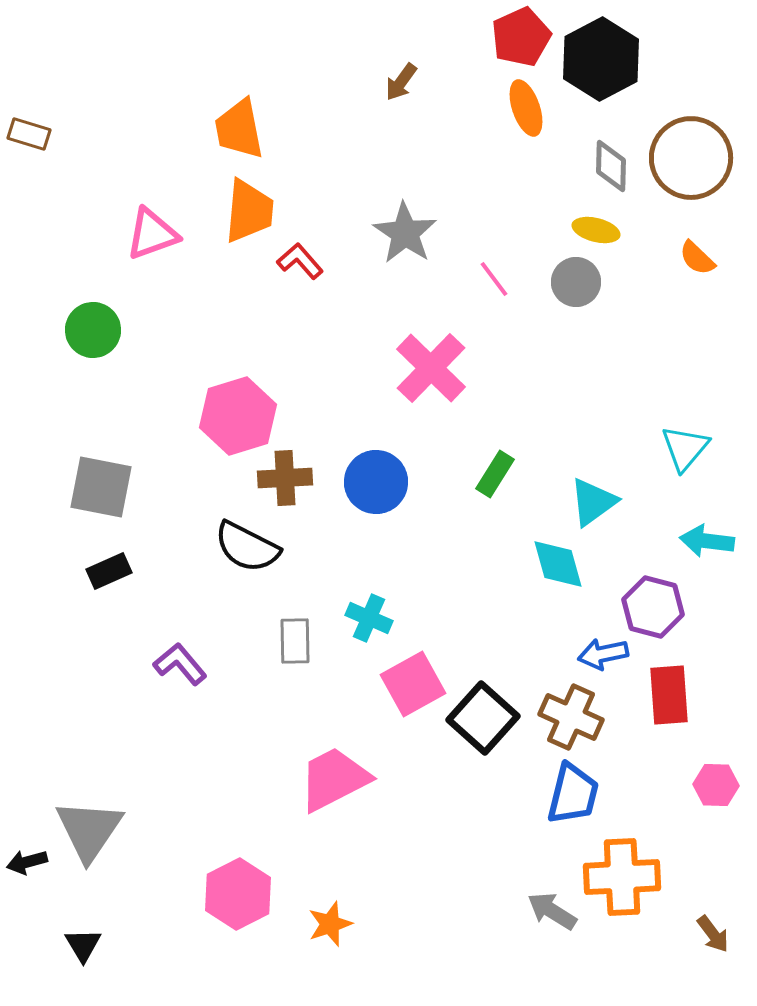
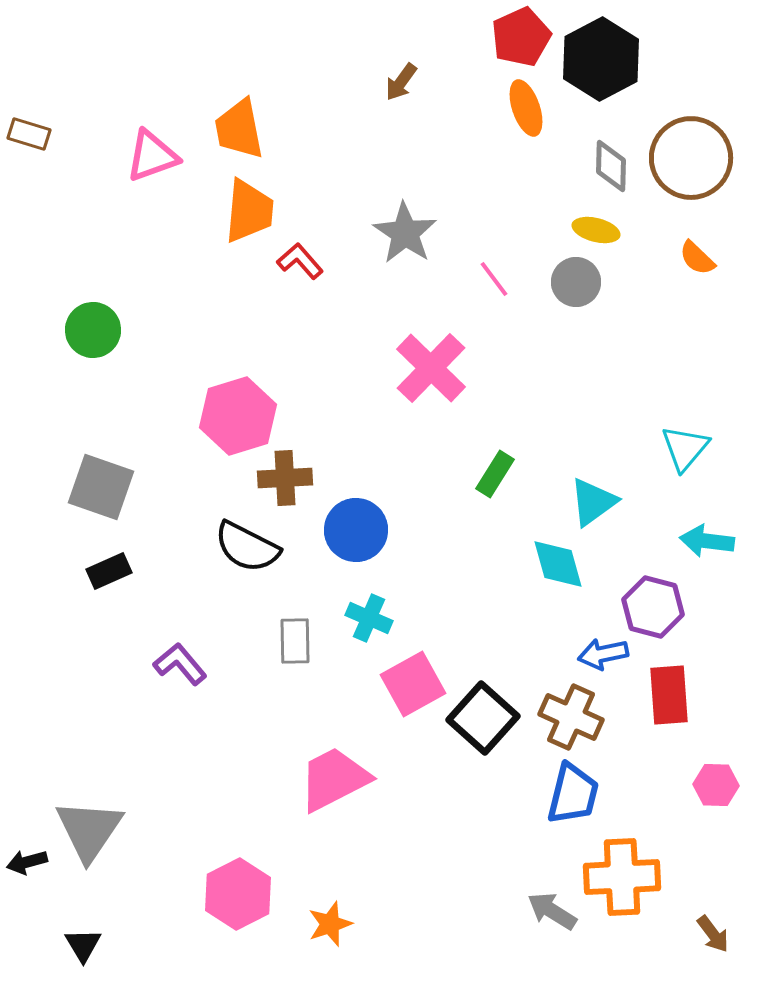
pink triangle at (152, 234): moved 78 px up
blue circle at (376, 482): moved 20 px left, 48 px down
gray square at (101, 487): rotated 8 degrees clockwise
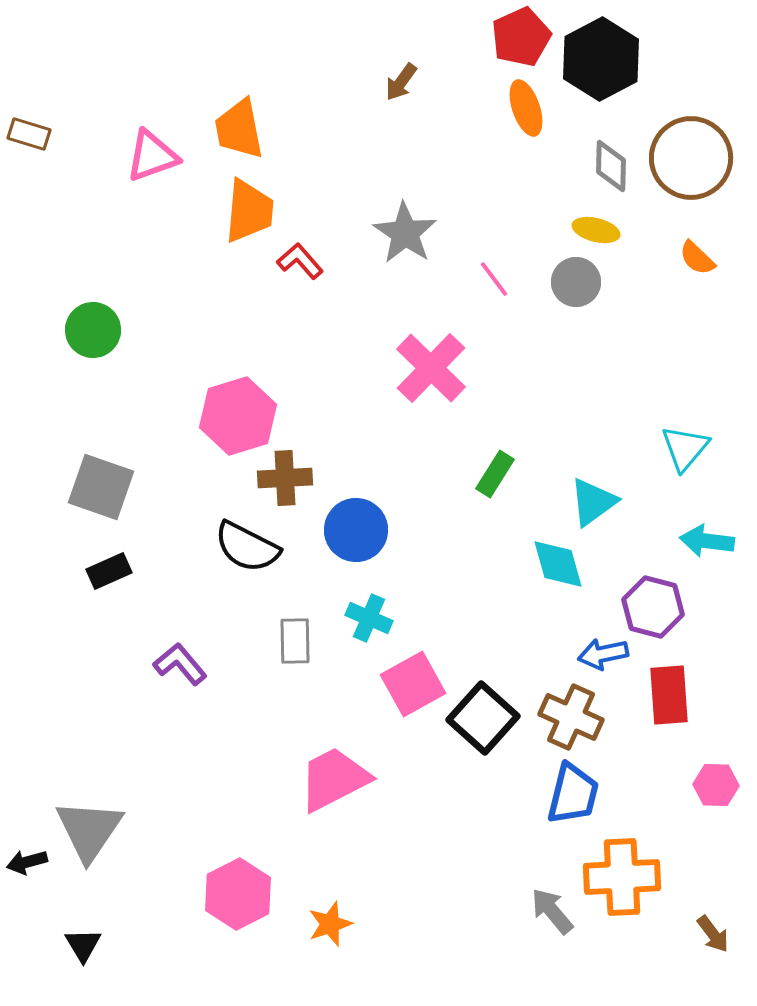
gray arrow at (552, 911): rotated 18 degrees clockwise
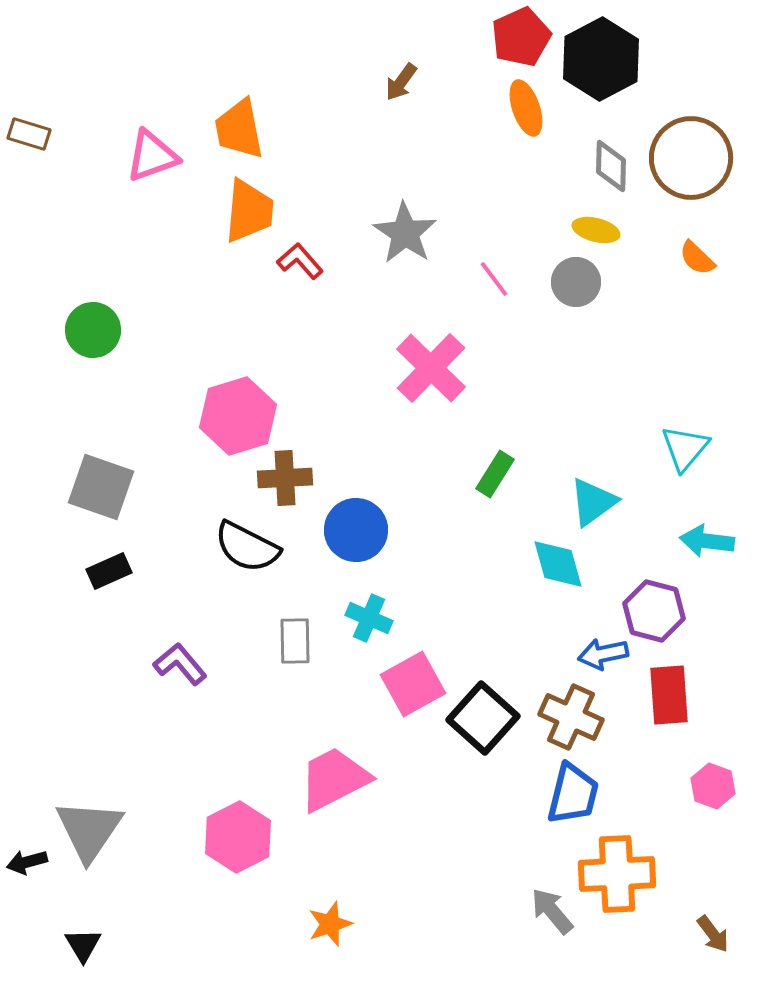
purple hexagon at (653, 607): moved 1 px right, 4 px down
pink hexagon at (716, 785): moved 3 px left, 1 px down; rotated 18 degrees clockwise
orange cross at (622, 877): moved 5 px left, 3 px up
pink hexagon at (238, 894): moved 57 px up
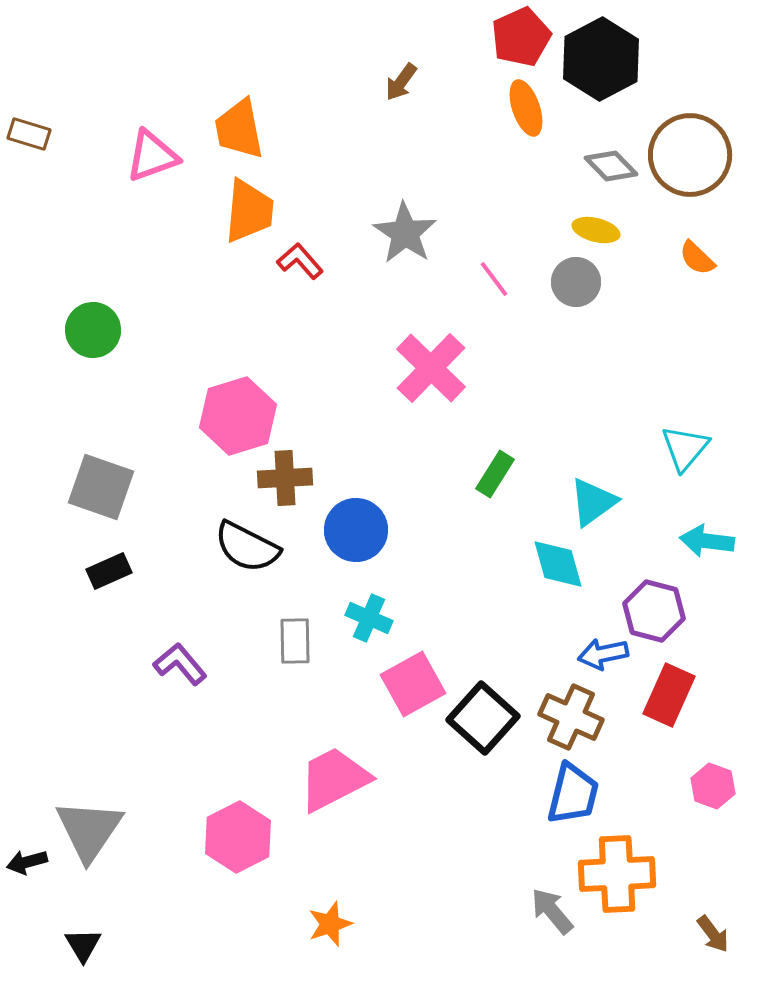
brown circle at (691, 158): moved 1 px left, 3 px up
gray diamond at (611, 166): rotated 46 degrees counterclockwise
red rectangle at (669, 695): rotated 28 degrees clockwise
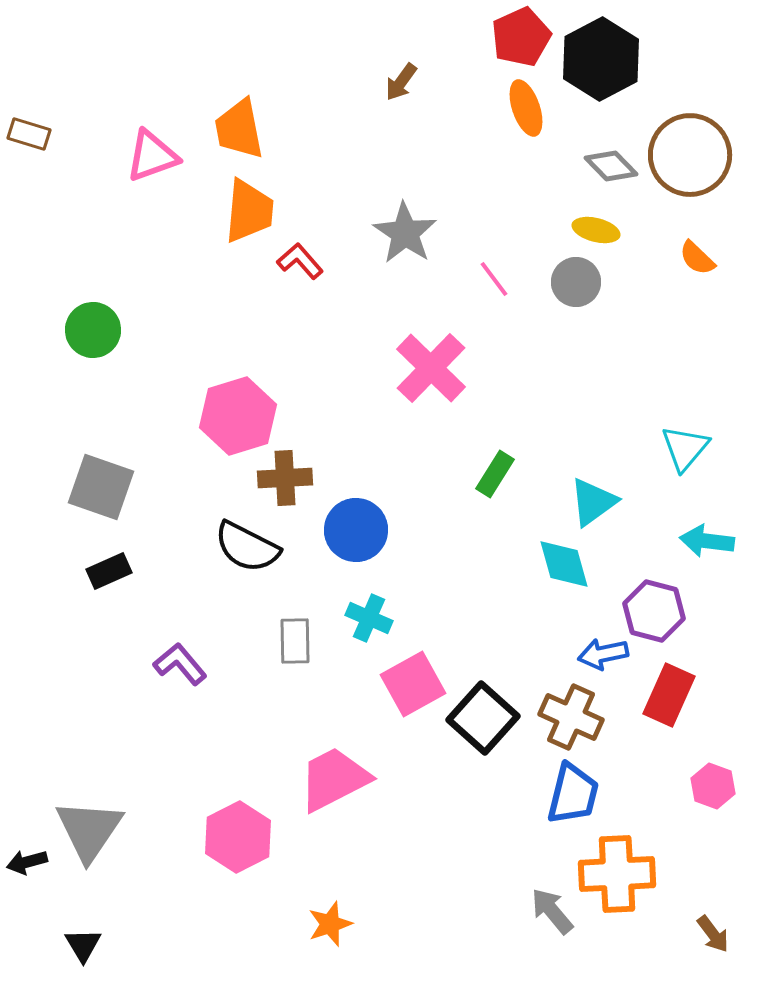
cyan diamond at (558, 564): moved 6 px right
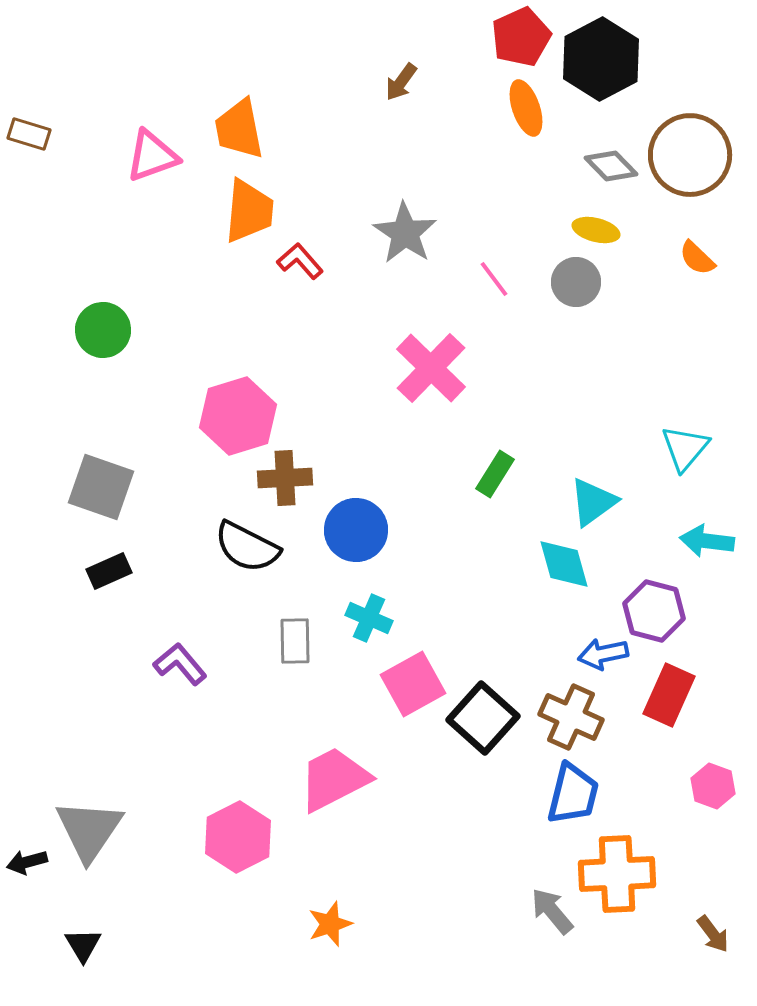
green circle at (93, 330): moved 10 px right
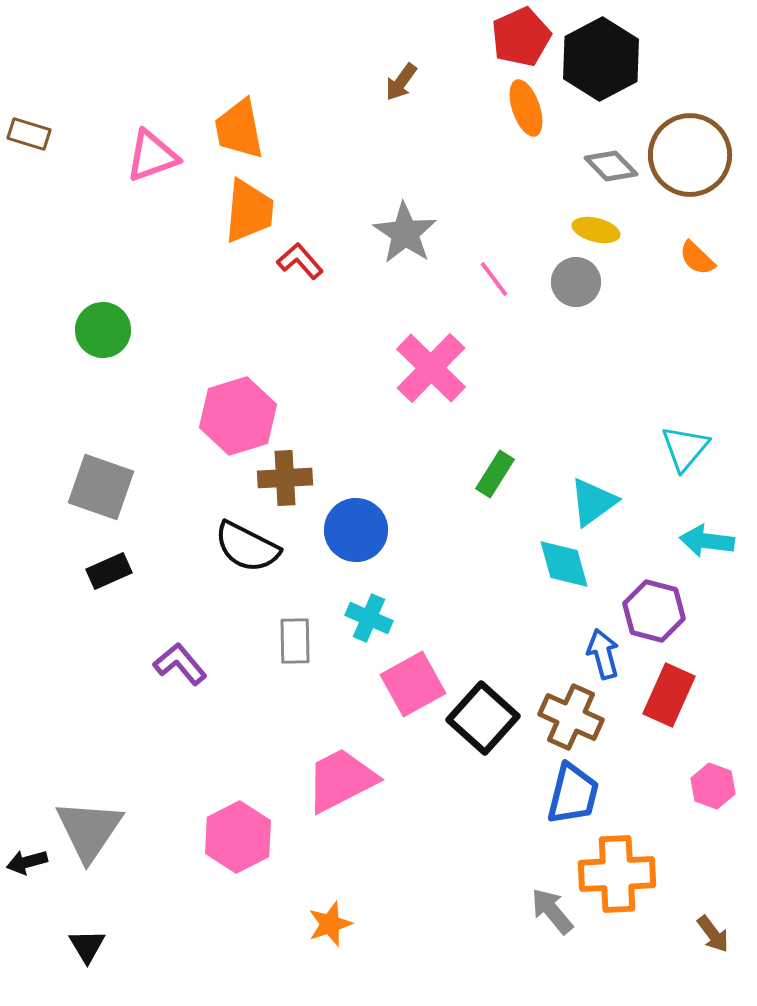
blue arrow at (603, 654): rotated 87 degrees clockwise
pink trapezoid at (334, 779): moved 7 px right, 1 px down
black triangle at (83, 945): moved 4 px right, 1 px down
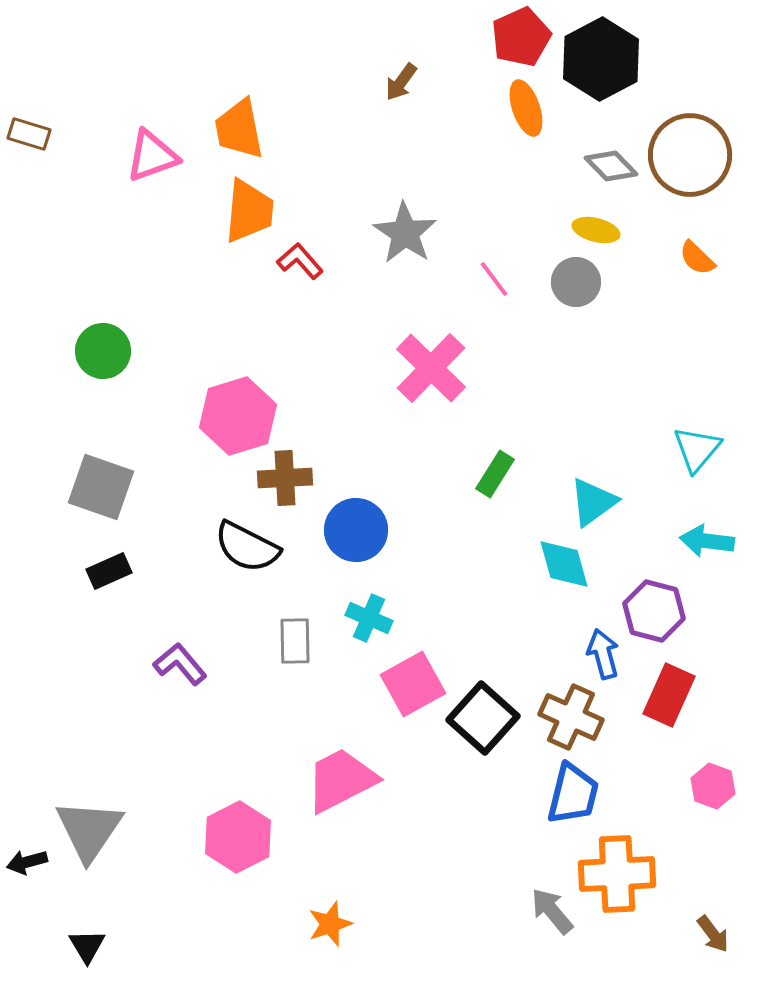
green circle at (103, 330): moved 21 px down
cyan triangle at (685, 448): moved 12 px right, 1 px down
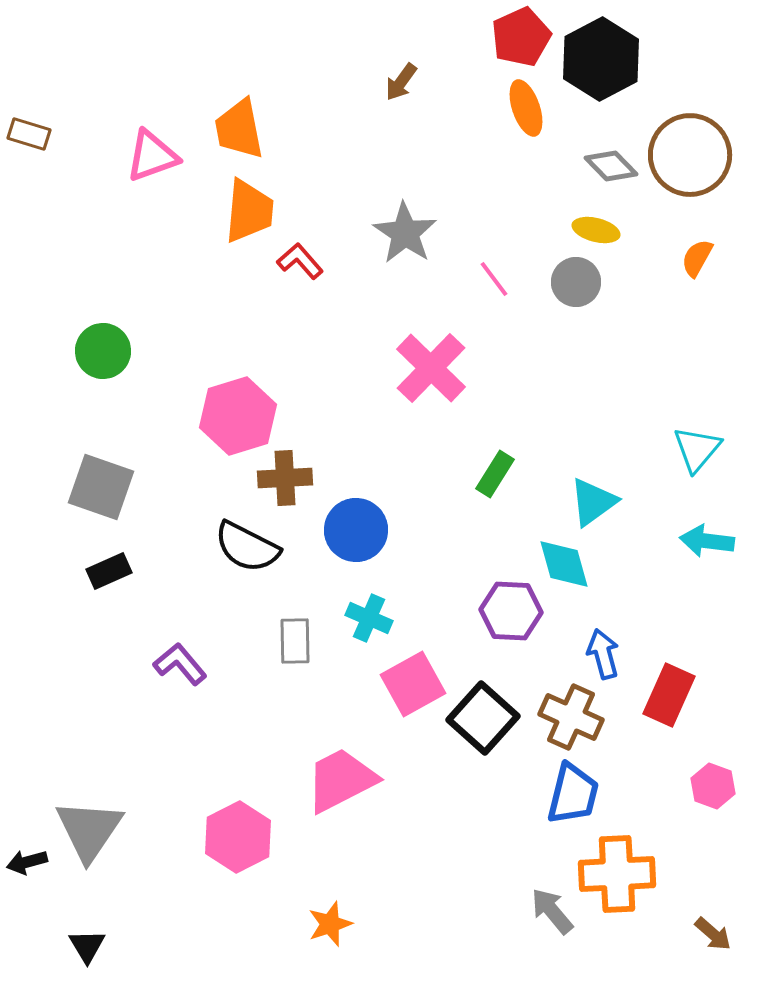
orange semicircle at (697, 258): rotated 75 degrees clockwise
purple hexagon at (654, 611): moved 143 px left; rotated 12 degrees counterclockwise
brown arrow at (713, 934): rotated 12 degrees counterclockwise
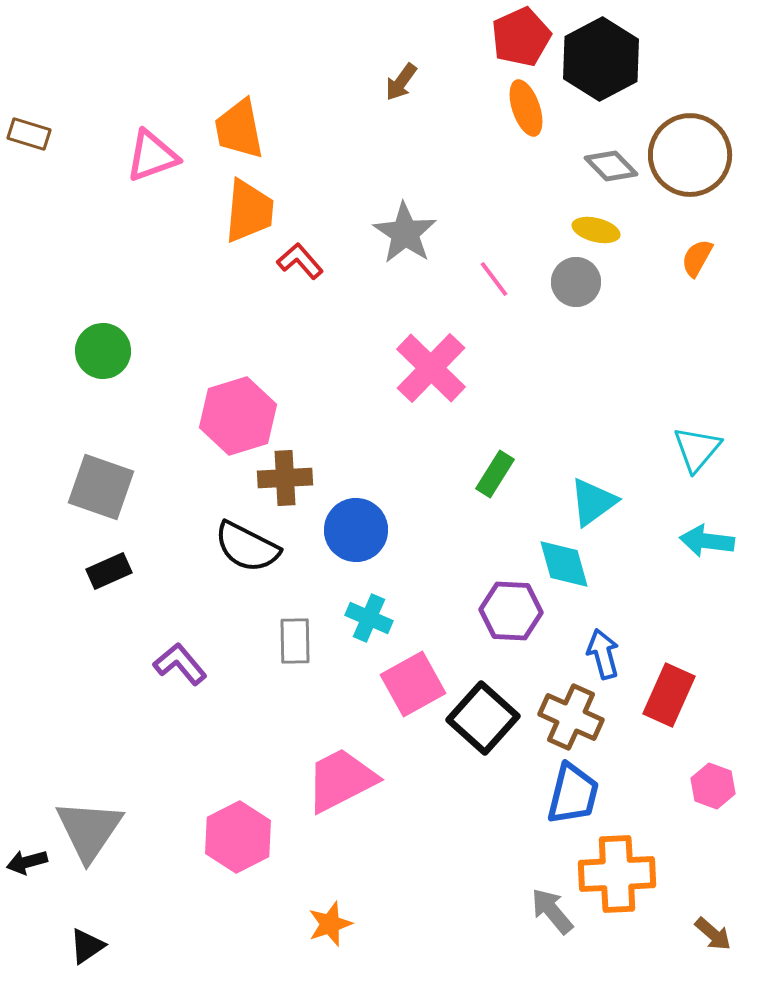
black triangle at (87, 946): rotated 27 degrees clockwise
